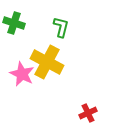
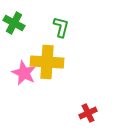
green cross: rotated 10 degrees clockwise
yellow cross: rotated 24 degrees counterclockwise
pink star: moved 2 px right, 1 px up
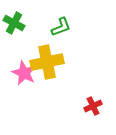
green L-shape: rotated 55 degrees clockwise
yellow cross: rotated 16 degrees counterclockwise
red cross: moved 5 px right, 7 px up
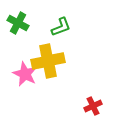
green cross: moved 4 px right
yellow cross: moved 1 px right, 1 px up
pink star: moved 1 px right, 1 px down
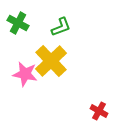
yellow cross: moved 3 px right; rotated 32 degrees counterclockwise
pink star: rotated 15 degrees counterclockwise
red cross: moved 6 px right, 5 px down; rotated 36 degrees counterclockwise
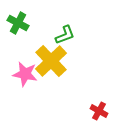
green L-shape: moved 4 px right, 8 px down
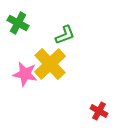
yellow cross: moved 1 px left, 3 px down
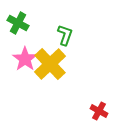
green L-shape: rotated 50 degrees counterclockwise
pink star: moved 15 px up; rotated 25 degrees clockwise
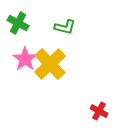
green L-shape: moved 8 px up; rotated 85 degrees clockwise
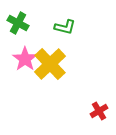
red cross: rotated 30 degrees clockwise
